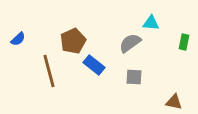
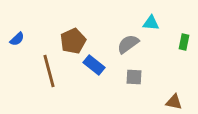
blue semicircle: moved 1 px left
gray semicircle: moved 2 px left, 1 px down
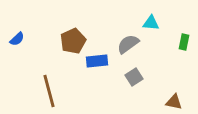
blue rectangle: moved 3 px right, 4 px up; rotated 45 degrees counterclockwise
brown line: moved 20 px down
gray square: rotated 36 degrees counterclockwise
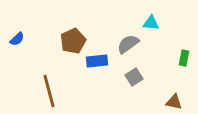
green rectangle: moved 16 px down
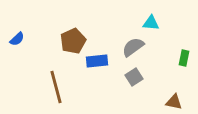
gray semicircle: moved 5 px right, 3 px down
brown line: moved 7 px right, 4 px up
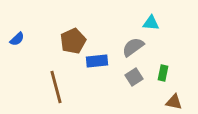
green rectangle: moved 21 px left, 15 px down
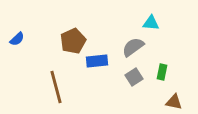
green rectangle: moved 1 px left, 1 px up
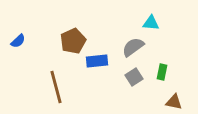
blue semicircle: moved 1 px right, 2 px down
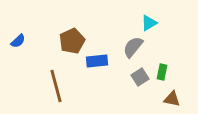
cyan triangle: moved 2 px left; rotated 36 degrees counterclockwise
brown pentagon: moved 1 px left
gray semicircle: rotated 15 degrees counterclockwise
gray square: moved 6 px right
brown line: moved 1 px up
brown triangle: moved 2 px left, 3 px up
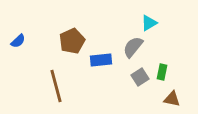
blue rectangle: moved 4 px right, 1 px up
